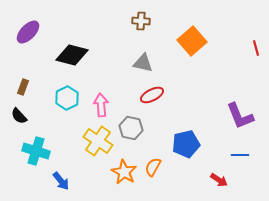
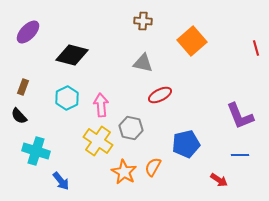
brown cross: moved 2 px right
red ellipse: moved 8 px right
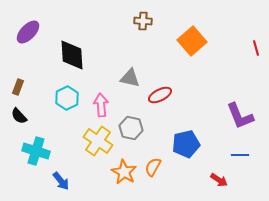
black diamond: rotated 72 degrees clockwise
gray triangle: moved 13 px left, 15 px down
brown rectangle: moved 5 px left
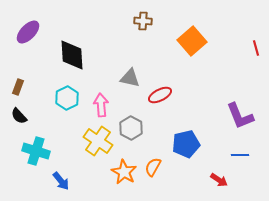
gray hexagon: rotated 15 degrees clockwise
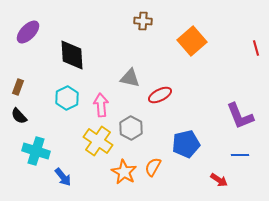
blue arrow: moved 2 px right, 4 px up
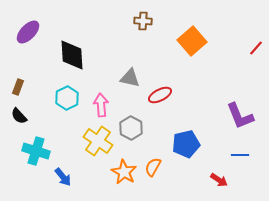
red line: rotated 56 degrees clockwise
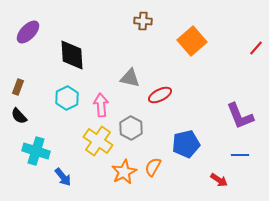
orange star: rotated 15 degrees clockwise
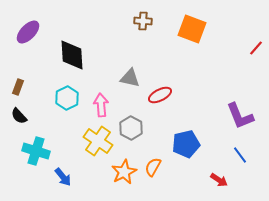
orange square: moved 12 px up; rotated 28 degrees counterclockwise
blue line: rotated 54 degrees clockwise
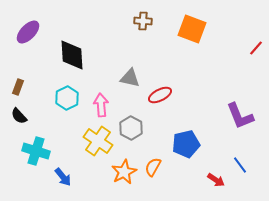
blue line: moved 10 px down
red arrow: moved 3 px left
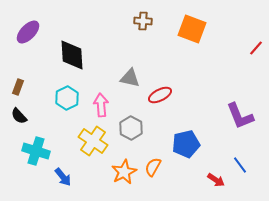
yellow cross: moved 5 px left
